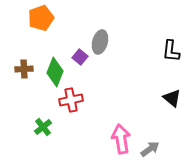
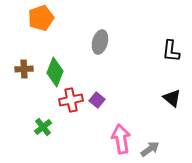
purple square: moved 17 px right, 43 px down
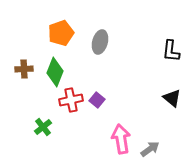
orange pentagon: moved 20 px right, 15 px down
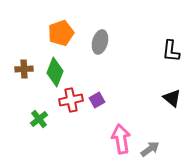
purple square: rotated 21 degrees clockwise
green cross: moved 4 px left, 8 px up
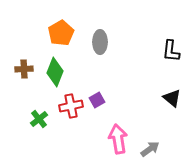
orange pentagon: rotated 10 degrees counterclockwise
gray ellipse: rotated 15 degrees counterclockwise
red cross: moved 6 px down
pink arrow: moved 3 px left
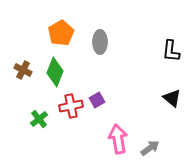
brown cross: moved 1 px left, 1 px down; rotated 30 degrees clockwise
gray arrow: moved 1 px up
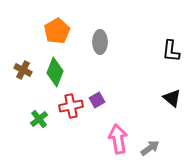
orange pentagon: moved 4 px left, 2 px up
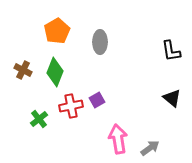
black L-shape: rotated 15 degrees counterclockwise
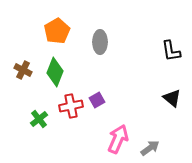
pink arrow: rotated 32 degrees clockwise
